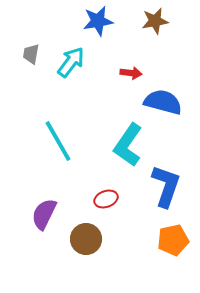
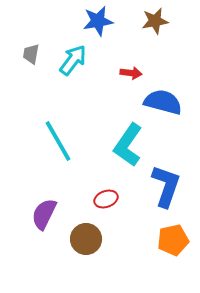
cyan arrow: moved 2 px right, 2 px up
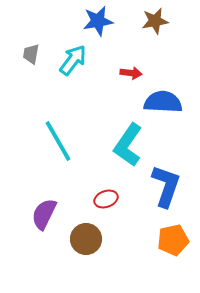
blue semicircle: rotated 12 degrees counterclockwise
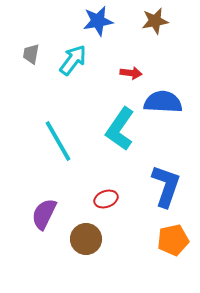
cyan L-shape: moved 8 px left, 16 px up
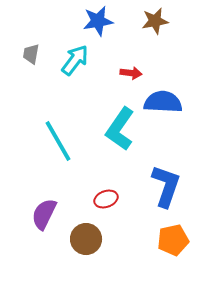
cyan arrow: moved 2 px right
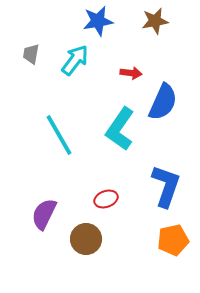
blue semicircle: rotated 111 degrees clockwise
cyan line: moved 1 px right, 6 px up
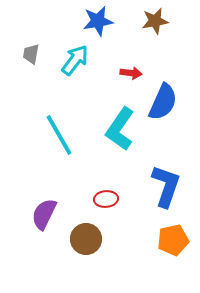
red ellipse: rotated 15 degrees clockwise
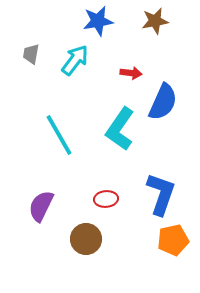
blue L-shape: moved 5 px left, 8 px down
purple semicircle: moved 3 px left, 8 px up
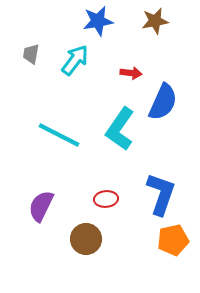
cyan line: rotated 33 degrees counterclockwise
